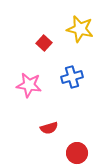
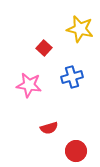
red square: moved 5 px down
red circle: moved 1 px left, 2 px up
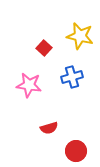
yellow star: moved 7 px down
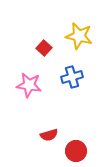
yellow star: moved 1 px left
red semicircle: moved 7 px down
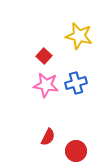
red square: moved 8 px down
blue cross: moved 4 px right, 6 px down
pink star: moved 17 px right
red semicircle: moved 1 px left, 2 px down; rotated 48 degrees counterclockwise
